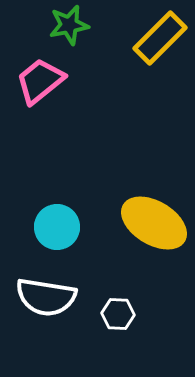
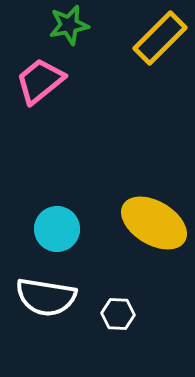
cyan circle: moved 2 px down
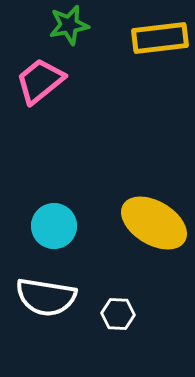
yellow rectangle: rotated 38 degrees clockwise
cyan circle: moved 3 px left, 3 px up
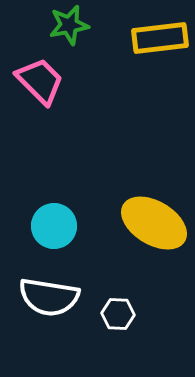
pink trapezoid: rotated 84 degrees clockwise
white semicircle: moved 3 px right
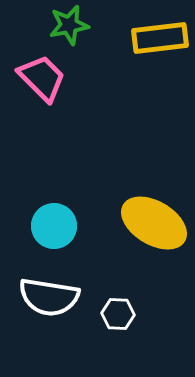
pink trapezoid: moved 2 px right, 3 px up
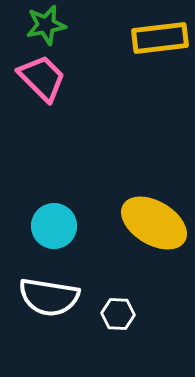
green star: moved 23 px left
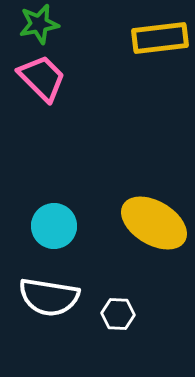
green star: moved 7 px left, 1 px up
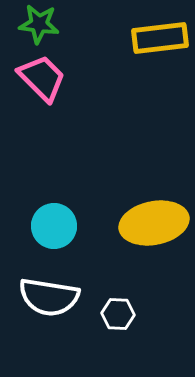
green star: rotated 18 degrees clockwise
yellow ellipse: rotated 42 degrees counterclockwise
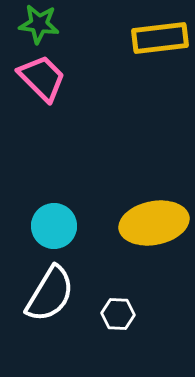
white semicircle: moved 1 px right, 3 px up; rotated 68 degrees counterclockwise
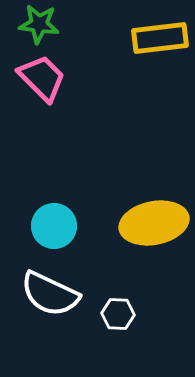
white semicircle: rotated 84 degrees clockwise
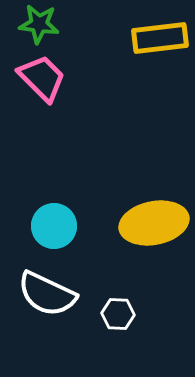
white semicircle: moved 3 px left
